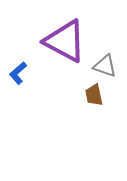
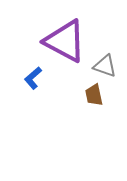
blue L-shape: moved 15 px right, 5 px down
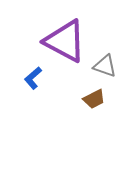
brown trapezoid: moved 4 px down; rotated 105 degrees counterclockwise
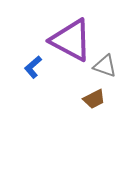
purple triangle: moved 6 px right, 1 px up
blue L-shape: moved 11 px up
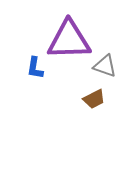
purple triangle: moved 2 px left; rotated 30 degrees counterclockwise
blue L-shape: moved 2 px right, 1 px down; rotated 40 degrees counterclockwise
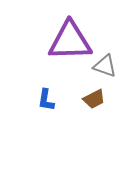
purple triangle: moved 1 px right, 1 px down
blue L-shape: moved 11 px right, 32 px down
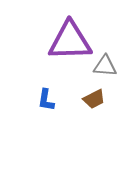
gray triangle: rotated 15 degrees counterclockwise
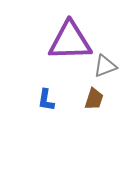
gray triangle: rotated 25 degrees counterclockwise
brown trapezoid: rotated 45 degrees counterclockwise
